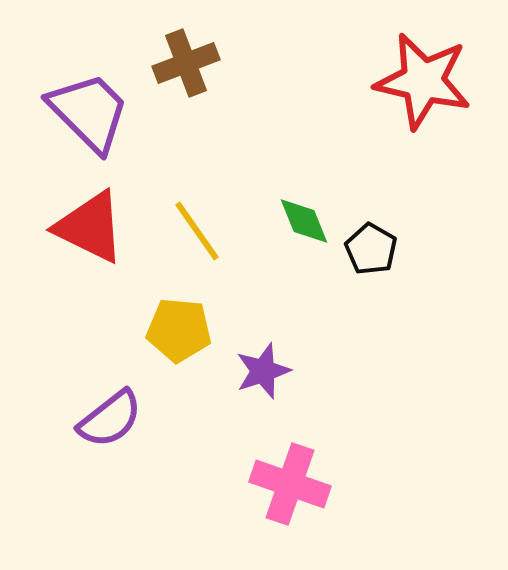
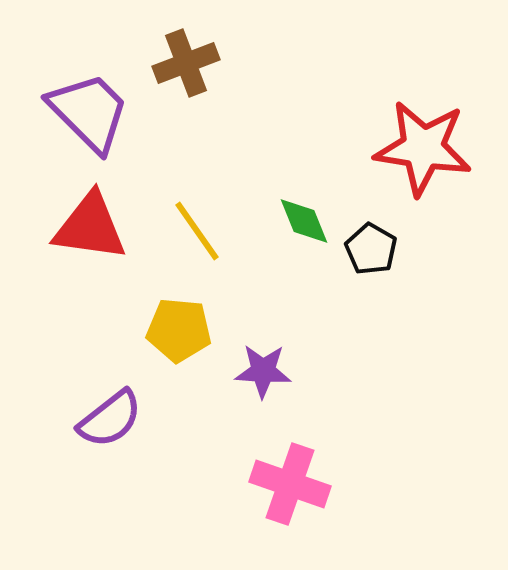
red star: moved 67 px down; rotated 4 degrees counterclockwise
red triangle: rotated 18 degrees counterclockwise
purple star: rotated 22 degrees clockwise
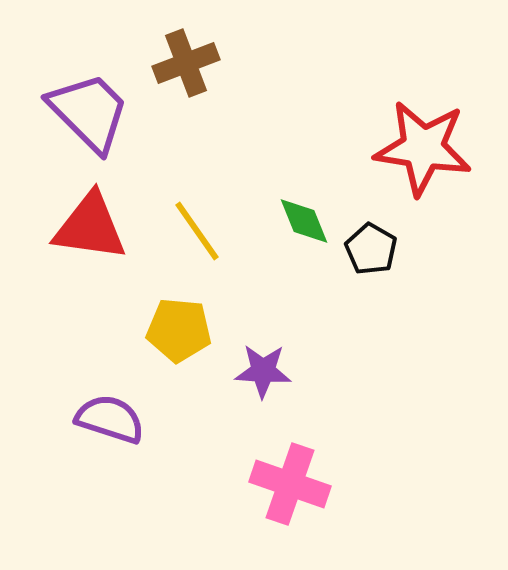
purple semicircle: rotated 124 degrees counterclockwise
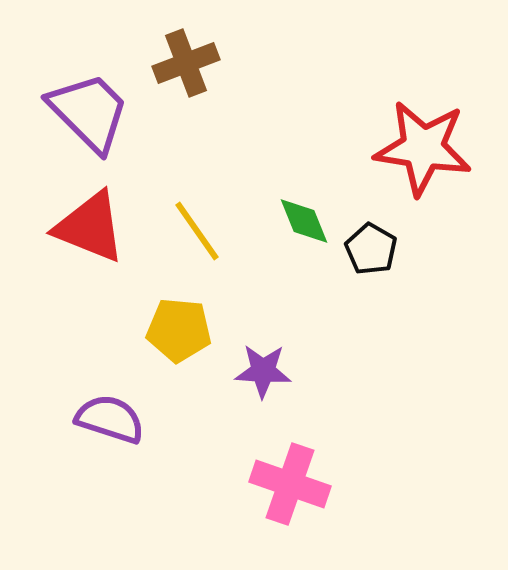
red triangle: rotated 14 degrees clockwise
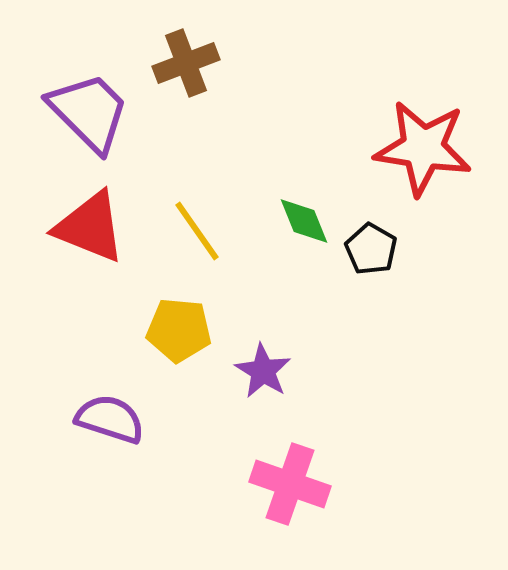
purple star: rotated 28 degrees clockwise
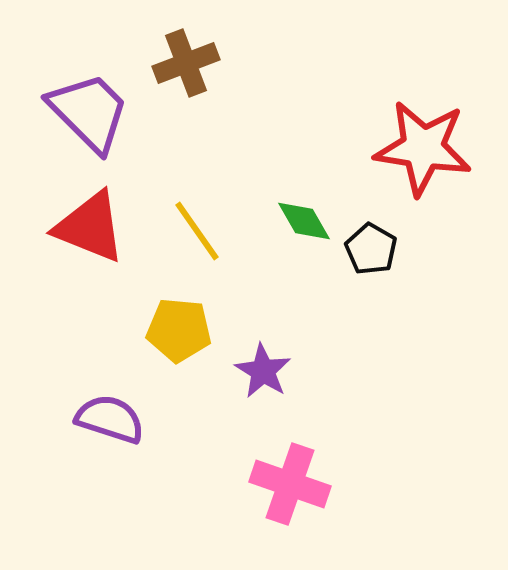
green diamond: rotated 8 degrees counterclockwise
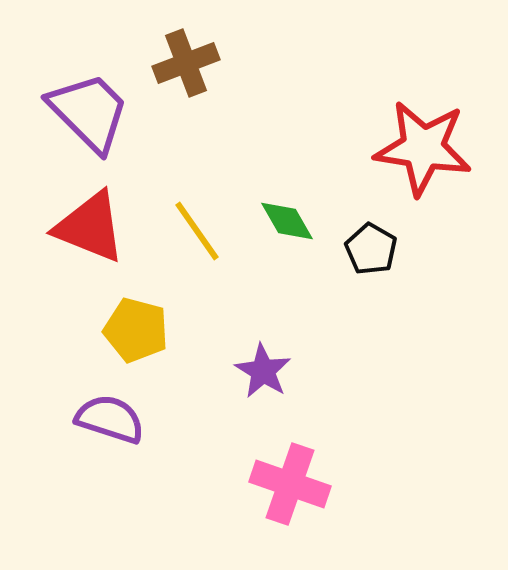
green diamond: moved 17 px left
yellow pentagon: moved 43 px left; rotated 10 degrees clockwise
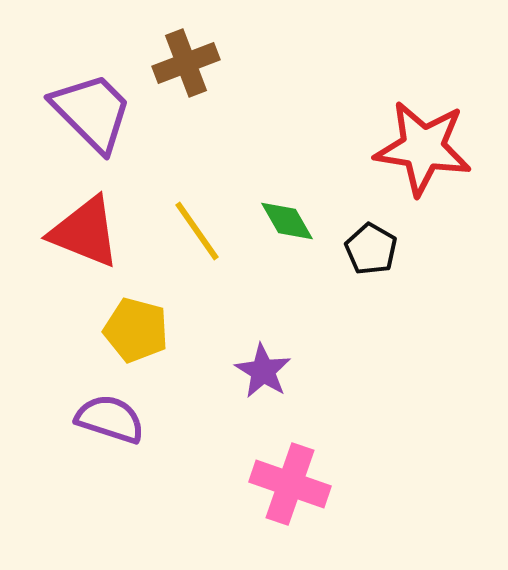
purple trapezoid: moved 3 px right
red triangle: moved 5 px left, 5 px down
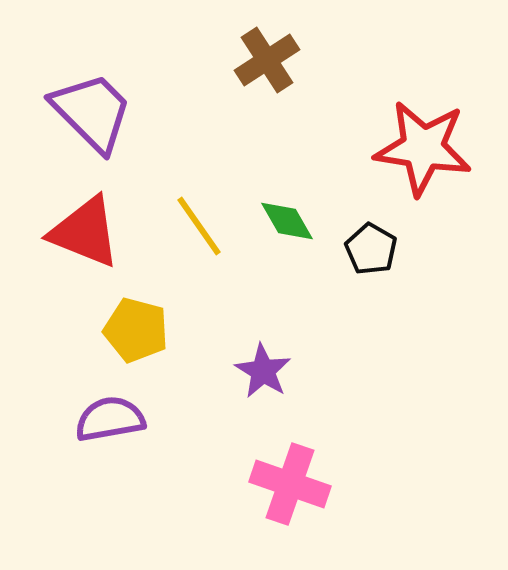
brown cross: moved 81 px right, 3 px up; rotated 12 degrees counterclockwise
yellow line: moved 2 px right, 5 px up
purple semicircle: rotated 28 degrees counterclockwise
